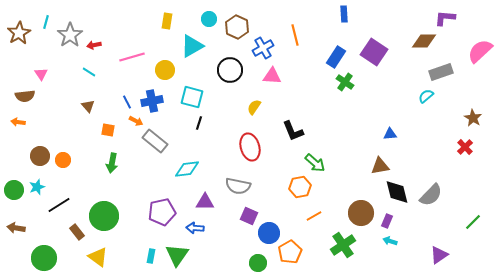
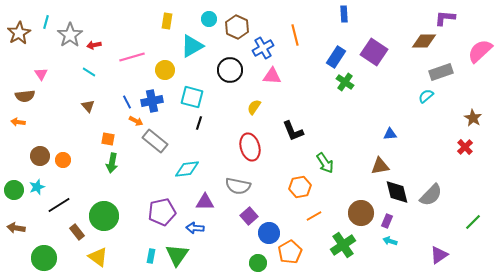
orange square at (108, 130): moved 9 px down
green arrow at (315, 163): moved 10 px right; rotated 15 degrees clockwise
purple square at (249, 216): rotated 24 degrees clockwise
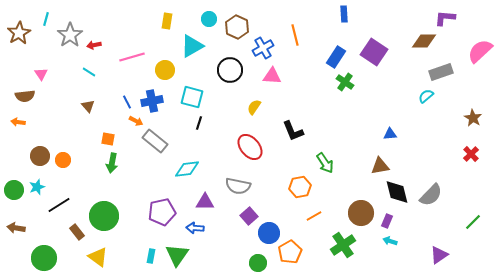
cyan line at (46, 22): moved 3 px up
red ellipse at (250, 147): rotated 24 degrees counterclockwise
red cross at (465, 147): moved 6 px right, 7 px down
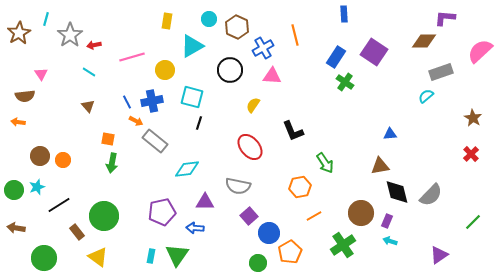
yellow semicircle at (254, 107): moved 1 px left, 2 px up
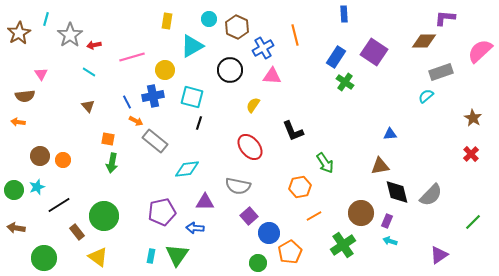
blue cross at (152, 101): moved 1 px right, 5 px up
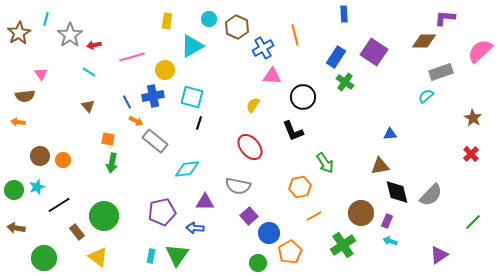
black circle at (230, 70): moved 73 px right, 27 px down
